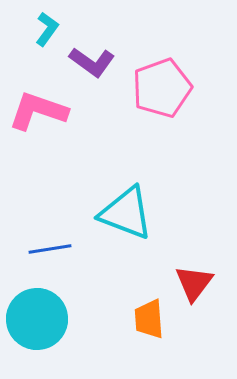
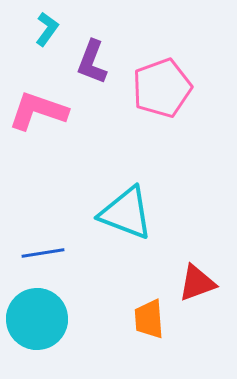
purple L-shape: rotated 75 degrees clockwise
blue line: moved 7 px left, 4 px down
red triangle: moved 3 px right; rotated 33 degrees clockwise
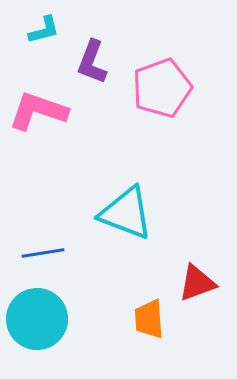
cyan L-shape: moved 3 px left, 1 px down; rotated 40 degrees clockwise
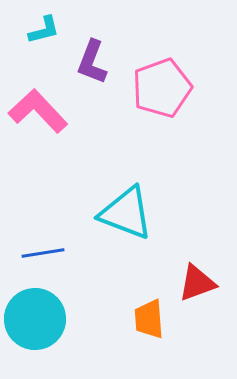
pink L-shape: rotated 28 degrees clockwise
cyan circle: moved 2 px left
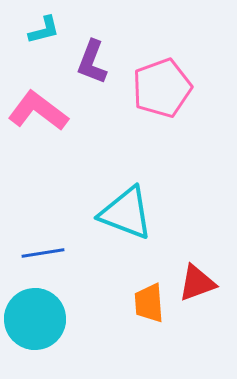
pink L-shape: rotated 10 degrees counterclockwise
orange trapezoid: moved 16 px up
